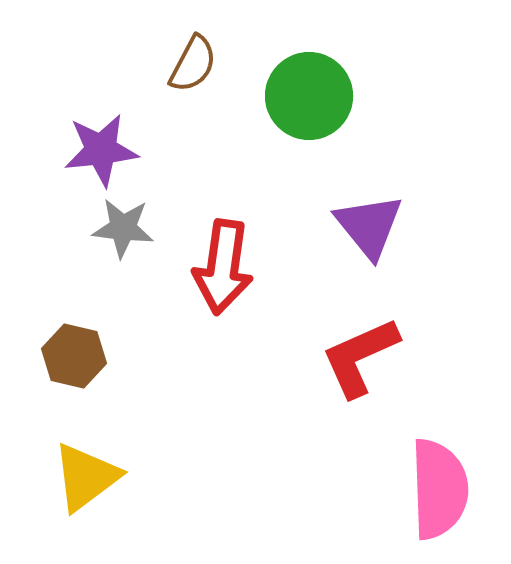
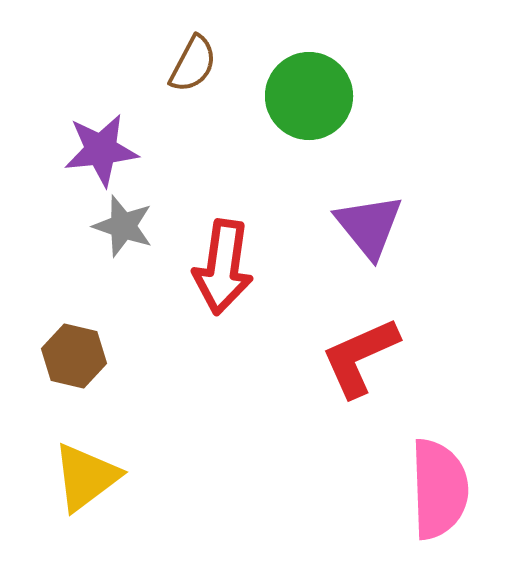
gray star: moved 2 px up; rotated 12 degrees clockwise
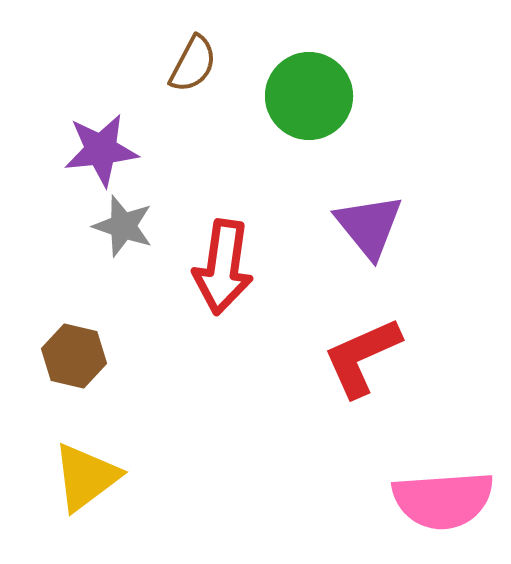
red L-shape: moved 2 px right
pink semicircle: moved 4 px right, 11 px down; rotated 88 degrees clockwise
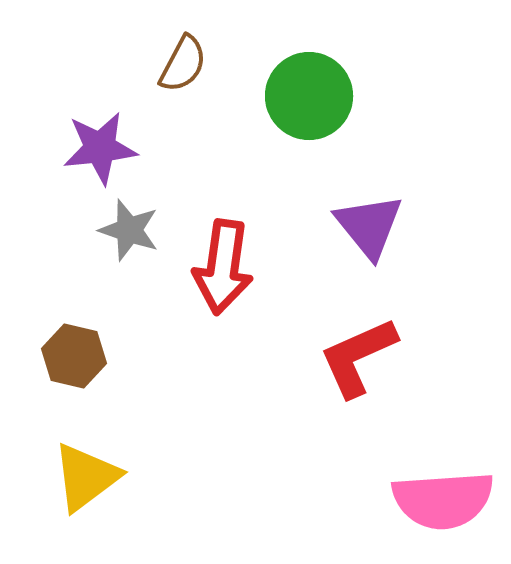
brown semicircle: moved 10 px left
purple star: moved 1 px left, 2 px up
gray star: moved 6 px right, 4 px down
red L-shape: moved 4 px left
